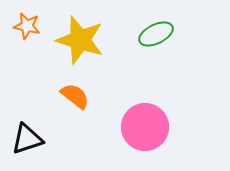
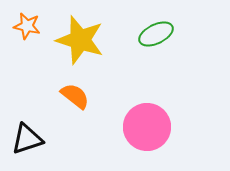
pink circle: moved 2 px right
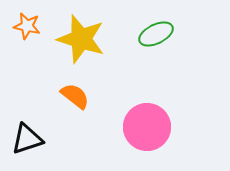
yellow star: moved 1 px right, 1 px up
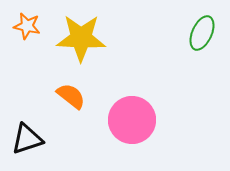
green ellipse: moved 46 px right, 1 px up; rotated 40 degrees counterclockwise
yellow star: moved 1 px up; rotated 15 degrees counterclockwise
orange semicircle: moved 4 px left
pink circle: moved 15 px left, 7 px up
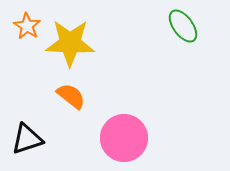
orange star: rotated 20 degrees clockwise
green ellipse: moved 19 px left, 7 px up; rotated 60 degrees counterclockwise
yellow star: moved 11 px left, 5 px down
pink circle: moved 8 px left, 18 px down
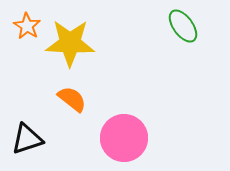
orange semicircle: moved 1 px right, 3 px down
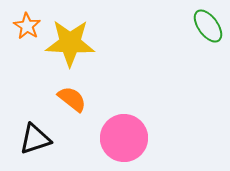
green ellipse: moved 25 px right
black triangle: moved 8 px right
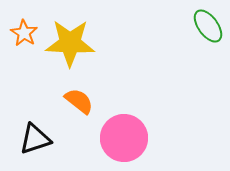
orange star: moved 3 px left, 7 px down
orange semicircle: moved 7 px right, 2 px down
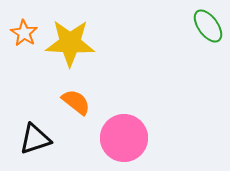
orange semicircle: moved 3 px left, 1 px down
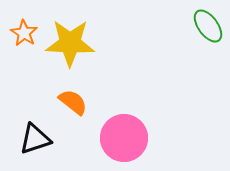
orange semicircle: moved 3 px left
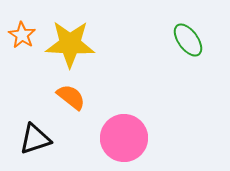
green ellipse: moved 20 px left, 14 px down
orange star: moved 2 px left, 2 px down
yellow star: moved 1 px down
orange semicircle: moved 2 px left, 5 px up
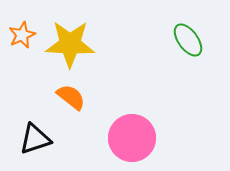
orange star: rotated 16 degrees clockwise
pink circle: moved 8 px right
